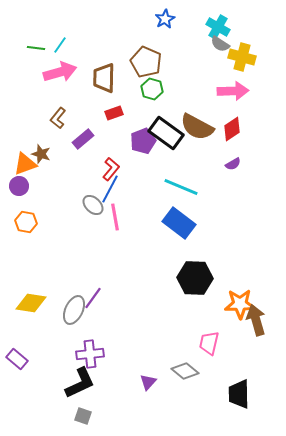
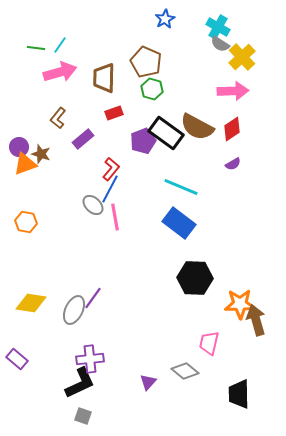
yellow cross at (242, 57): rotated 32 degrees clockwise
purple circle at (19, 186): moved 39 px up
purple cross at (90, 354): moved 5 px down
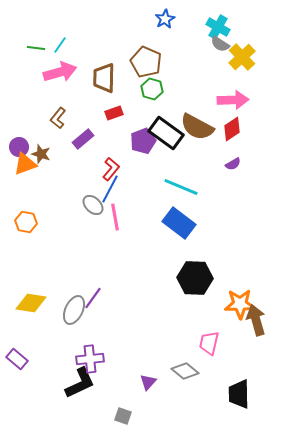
pink arrow at (233, 91): moved 9 px down
gray square at (83, 416): moved 40 px right
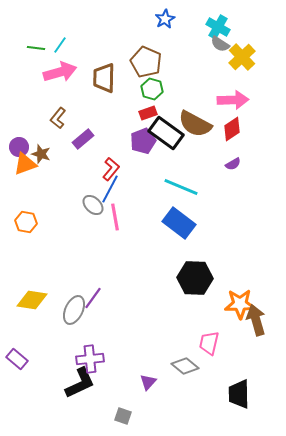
red rectangle at (114, 113): moved 34 px right
brown semicircle at (197, 127): moved 2 px left, 3 px up
yellow diamond at (31, 303): moved 1 px right, 3 px up
gray diamond at (185, 371): moved 5 px up
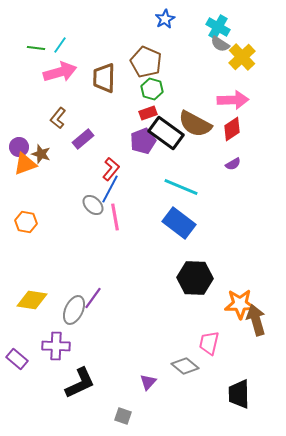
purple cross at (90, 359): moved 34 px left, 13 px up; rotated 8 degrees clockwise
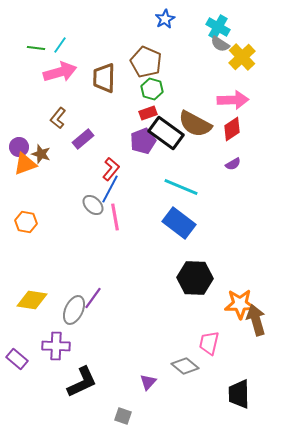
black L-shape at (80, 383): moved 2 px right, 1 px up
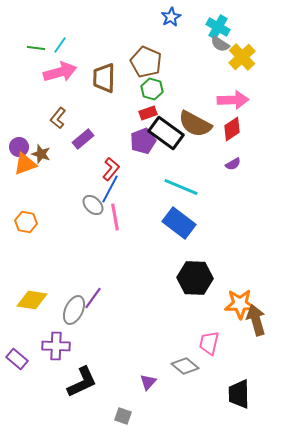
blue star at (165, 19): moved 6 px right, 2 px up
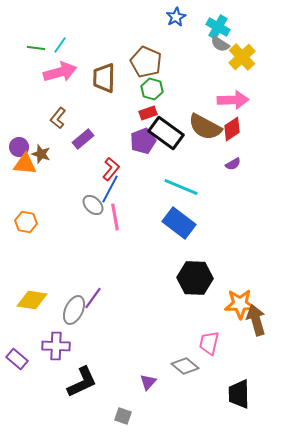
blue star at (171, 17): moved 5 px right
brown semicircle at (195, 124): moved 10 px right, 3 px down
orange triangle at (25, 164): rotated 25 degrees clockwise
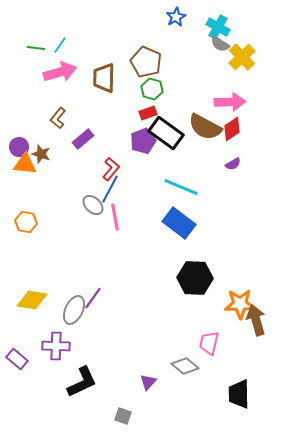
pink arrow at (233, 100): moved 3 px left, 2 px down
